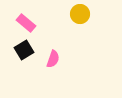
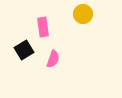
yellow circle: moved 3 px right
pink rectangle: moved 17 px right, 4 px down; rotated 42 degrees clockwise
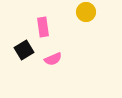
yellow circle: moved 3 px right, 2 px up
pink semicircle: rotated 48 degrees clockwise
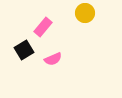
yellow circle: moved 1 px left, 1 px down
pink rectangle: rotated 48 degrees clockwise
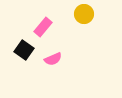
yellow circle: moved 1 px left, 1 px down
black square: rotated 24 degrees counterclockwise
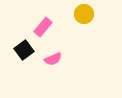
black square: rotated 18 degrees clockwise
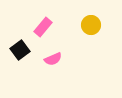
yellow circle: moved 7 px right, 11 px down
black square: moved 4 px left
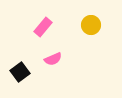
black square: moved 22 px down
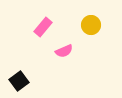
pink semicircle: moved 11 px right, 8 px up
black square: moved 1 px left, 9 px down
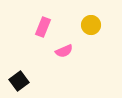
pink rectangle: rotated 18 degrees counterclockwise
